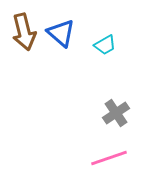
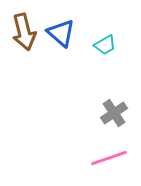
gray cross: moved 2 px left
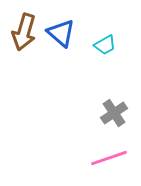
brown arrow: rotated 30 degrees clockwise
